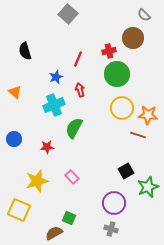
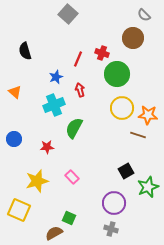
red cross: moved 7 px left, 2 px down; rotated 32 degrees clockwise
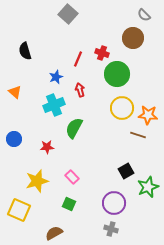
green square: moved 14 px up
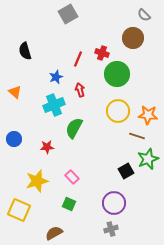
gray square: rotated 18 degrees clockwise
yellow circle: moved 4 px left, 3 px down
brown line: moved 1 px left, 1 px down
green star: moved 28 px up
gray cross: rotated 32 degrees counterclockwise
